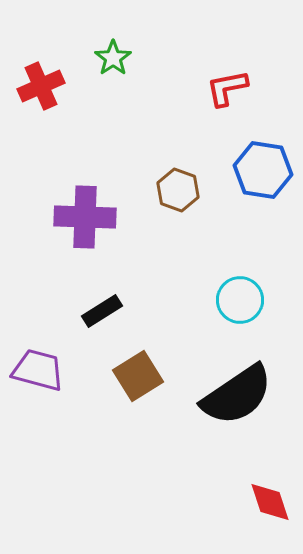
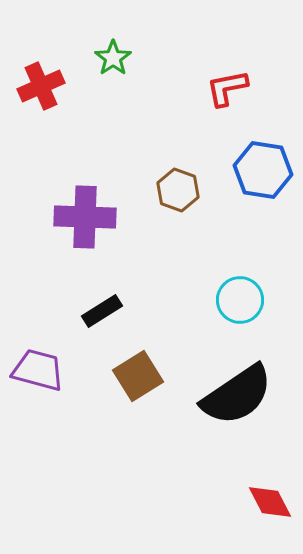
red diamond: rotated 9 degrees counterclockwise
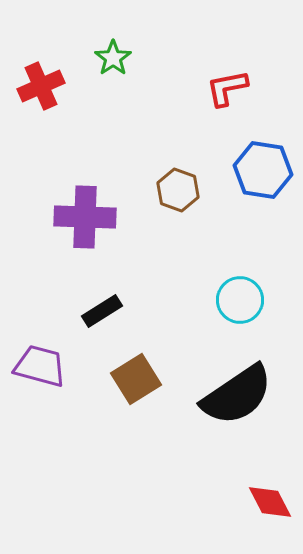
purple trapezoid: moved 2 px right, 4 px up
brown square: moved 2 px left, 3 px down
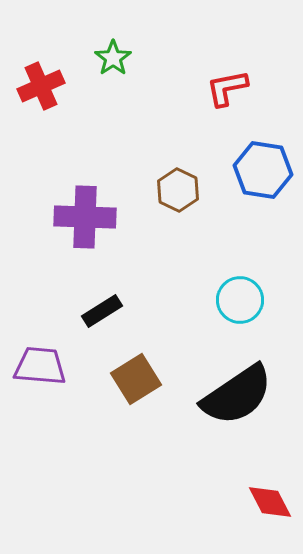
brown hexagon: rotated 6 degrees clockwise
purple trapezoid: rotated 10 degrees counterclockwise
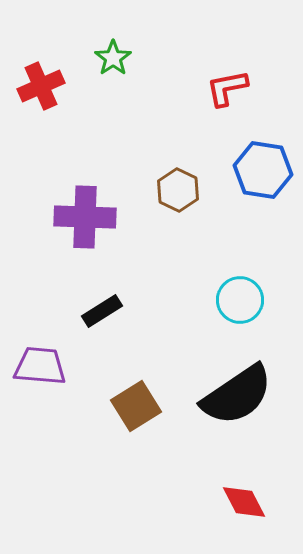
brown square: moved 27 px down
red diamond: moved 26 px left
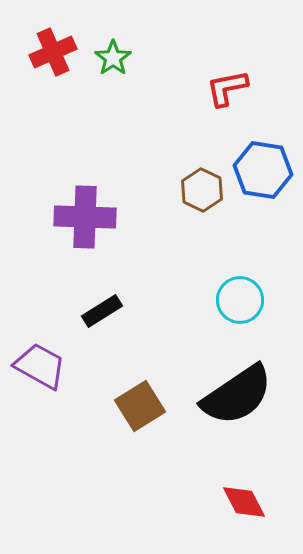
red cross: moved 12 px right, 34 px up
brown hexagon: moved 24 px right
purple trapezoid: rotated 24 degrees clockwise
brown square: moved 4 px right
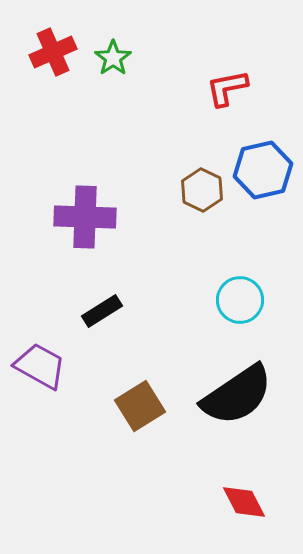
blue hexagon: rotated 22 degrees counterclockwise
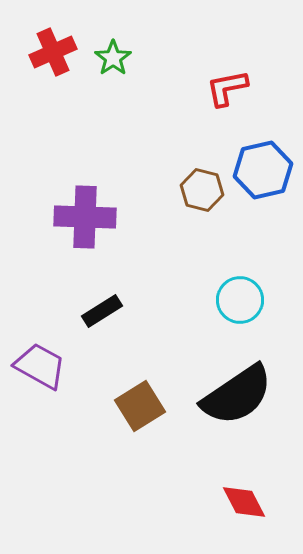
brown hexagon: rotated 12 degrees counterclockwise
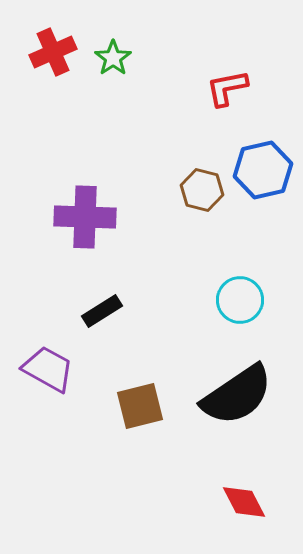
purple trapezoid: moved 8 px right, 3 px down
brown square: rotated 18 degrees clockwise
